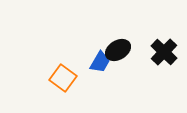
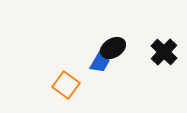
black ellipse: moved 5 px left, 2 px up
orange square: moved 3 px right, 7 px down
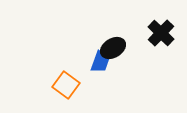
black cross: moved 3 px left, 19 px up
blue trapezoid: rotated 10 degrees counterclockwise
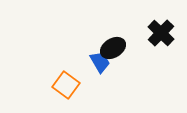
blue trapezoid: rotated 50 degrees counterclockwise
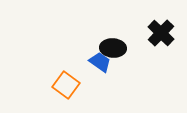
black ellipse: rotated 35 degrees clockwise
blue trapezoid: rotated 25 degrees counterclockwise
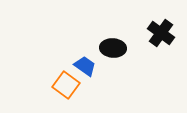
black cross: rotated 8 degrees counterclockwise
blue trapezoid: moved 15 px left, 4 px down
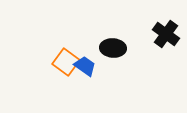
black cross: moved 5 px right, 1 px down
orange square: moved 23 px up
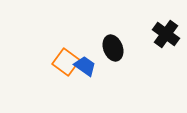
black ellipse: rotated 65 degrees clockwise
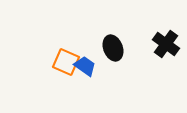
black cross: moved 10 px down
orange square: rotated 12 degrees counterclockwise
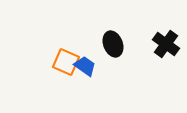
black ellipse: moved 4 px up
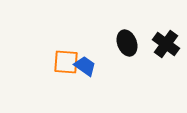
black ellipse: moved 14 px right, 1 px up
orange square: rotated 20 degrees counterclockwise
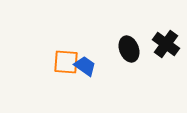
black ellipse: moved 2 px right, 6 px down
